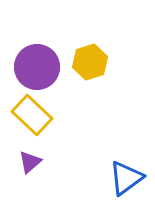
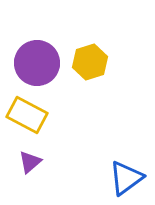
purple circle: moved 4 px up
yellow rectangle: moved 5 px left; rotated 15 degrees counterclockwise
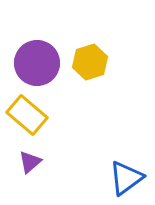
yellow rectangle: rotated 12 degrees clockwise
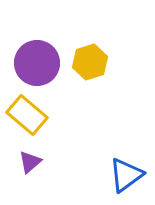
blue triangle: moved 3 px up
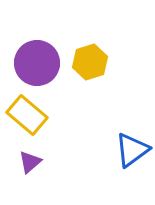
blue triangle: moved 6 px right, 25 px up
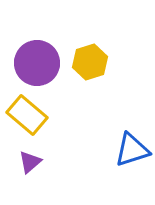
blue triangle: rotated 18 degrees clockwise
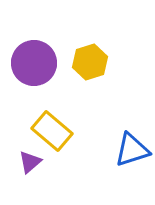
purple circle: moved 3 px left
yellow rectangle: moved 25 px right, 16 px down
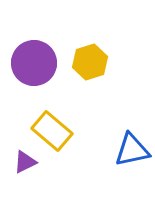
blue triangle: rotated 6 degrees clockwise
purple triangle: moved 5 px left; rotated 15 degrees clockwise
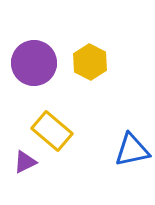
yellow hexagon: rotated 16 degrees counterclockwise
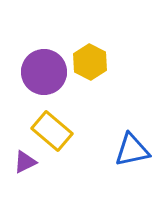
purple circle: moved 10 px right, 9 px down
